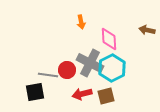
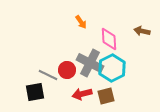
orange arrow: rotated 24 degrees counterclockwise
brown arrow: moved 5 px left, 1 px down
gray line: rotated 18 degrees clockwise
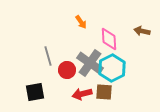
gray cross: rotated 8 degrees clockwise
gray line: moved 19 px up; rotated 48 degrees clockwise
brown square: moved 2 px left, 4 px up; rotated 18 degrees clockwise
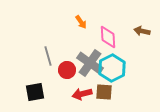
pink diamond: moved 1 px left, 2 px up
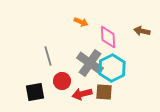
orange arrow: rotated 32 degrees counterclockwise
red circle: moved 5 px left, 11 px down
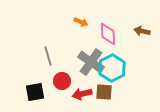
pink diamond: moved 3 px up
gray cross: moved 1 px right, 1 px up
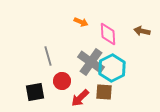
red arrow: moved 2 px left, 4 px down; rotated 30 degrees counterclockwise
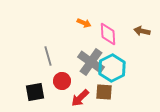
orange arrow: moved 3 px right, 1 px down
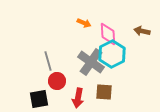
gray line: moved 5 px down
cyan hexagon: moved 14 px up
red circle: moved 5 px left
black square: moved 4 px right, 7 px down
red arrow: moved 2 px left; rotated 36 degrees counterclockwise
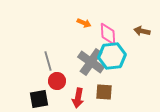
cyan hexagon: moved 2 px down; rotated 20 degrees clockwise
